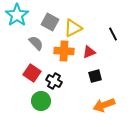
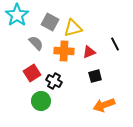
yellow triangle: rotated 12 degrees clockwise
black line: moved 2 px right, 10 px down
red square: rotated 24 degrees clockwise
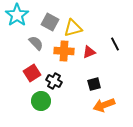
black square: moved 1 px left, 8 px down
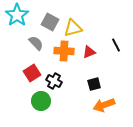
black line: moved 1 px right, 1 px down
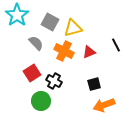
orange cross: rotated 24 degrees clockwise
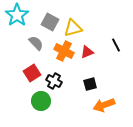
red triangle: moved 2 px left
black square: moved 4 px left
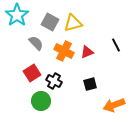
yellow triangle: moved 5 px up
orange arrow: moved 10 px right
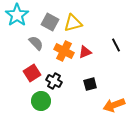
red triangle: moved 2 px left
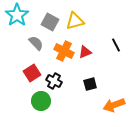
yellow triangle: moved 2 px right, 2 px up
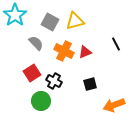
cyan star: moved 2 px left
black line: moved 1 px up
